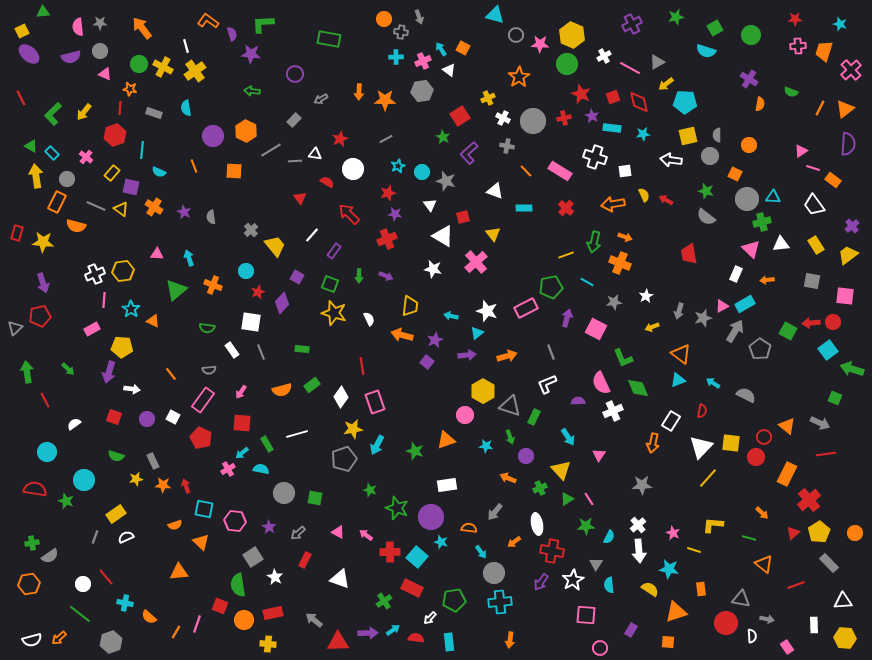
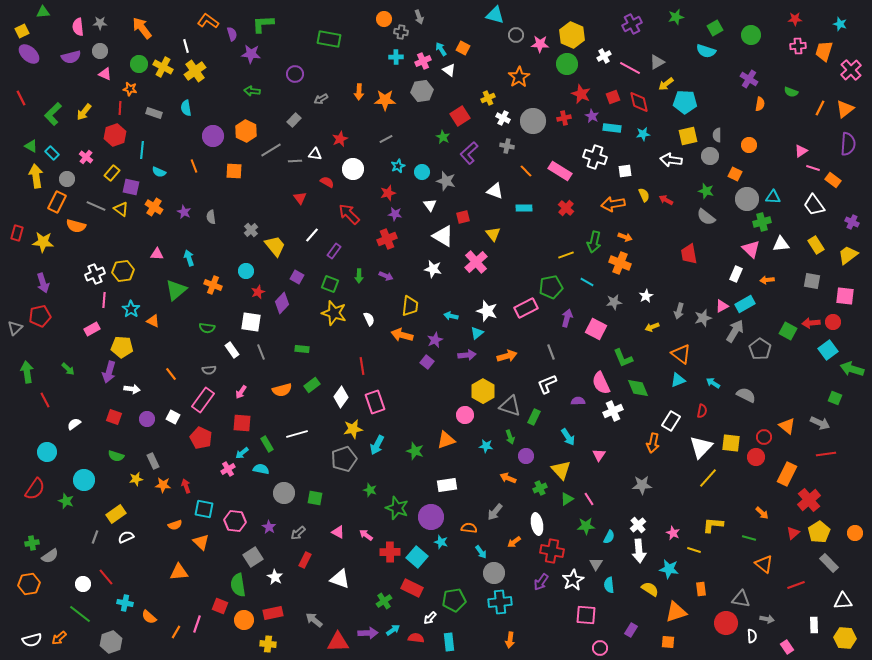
purple cross at (852, 226): moved 4 px up; rotated 24 degrees counterclockwise
red semicircle at (35, 489): rotated 115 degrees clockwise
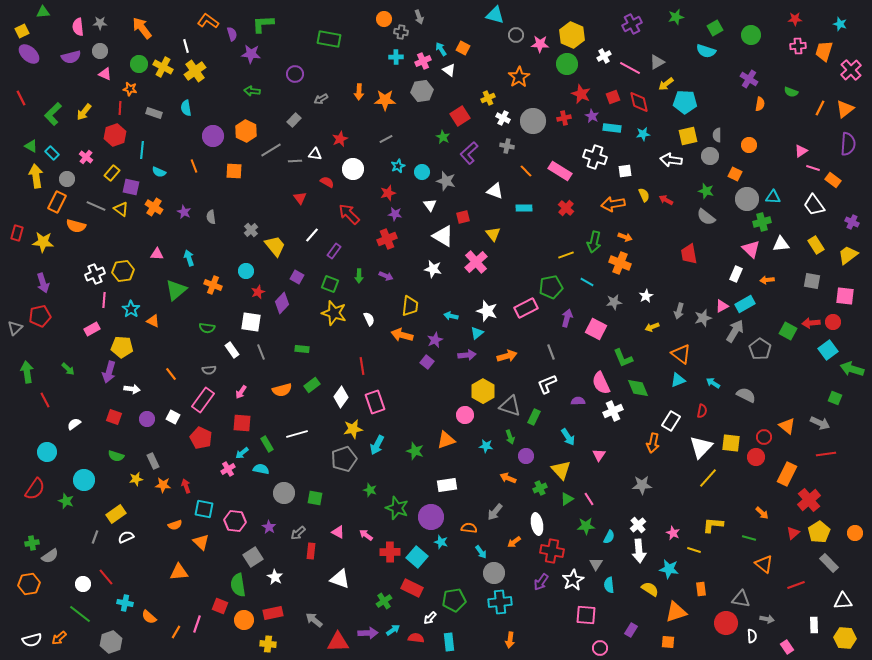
red rectangle at (305, 560): moved 6 px right, 9 px up; rotated 21 degrees counterclockwise
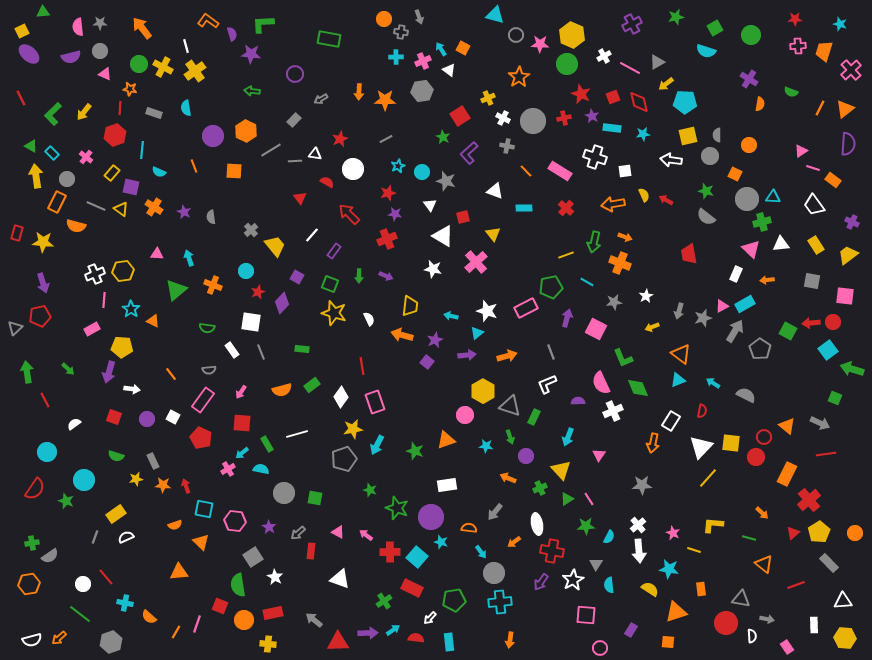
cyan arrow at (568, 437): rotated 54 degrees clockwise
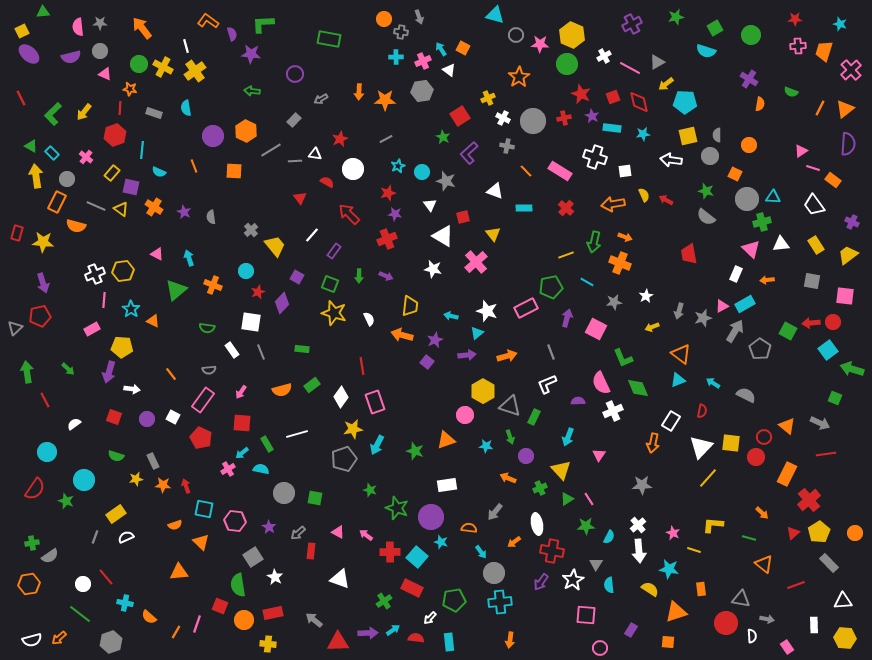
pink triangle at (157, 254): rotated 24 degrees clockwise
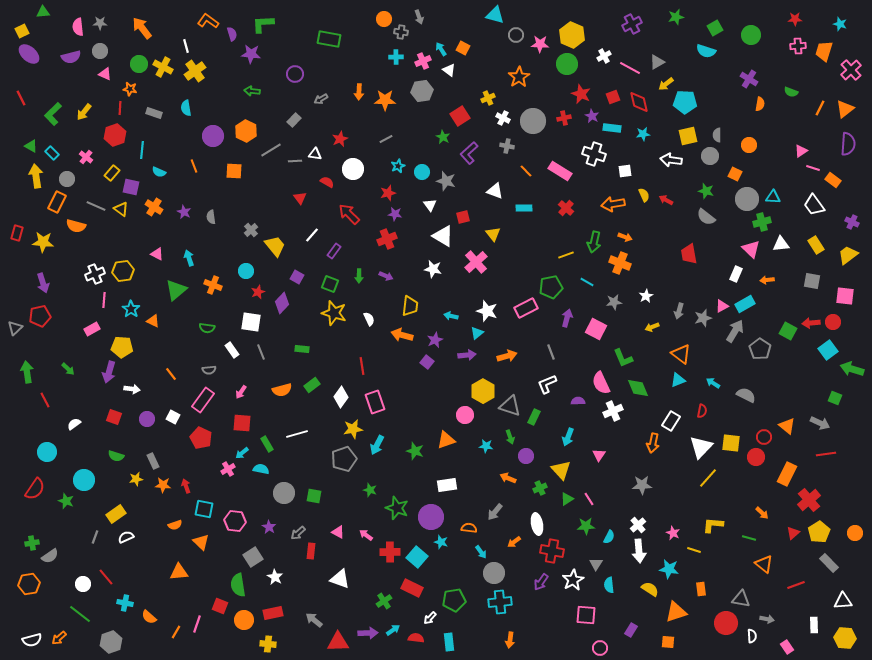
white cross at (595, 157): moved 1 px left, 3 px up
green square at (315, 498): moved 1 px left, 2 px up
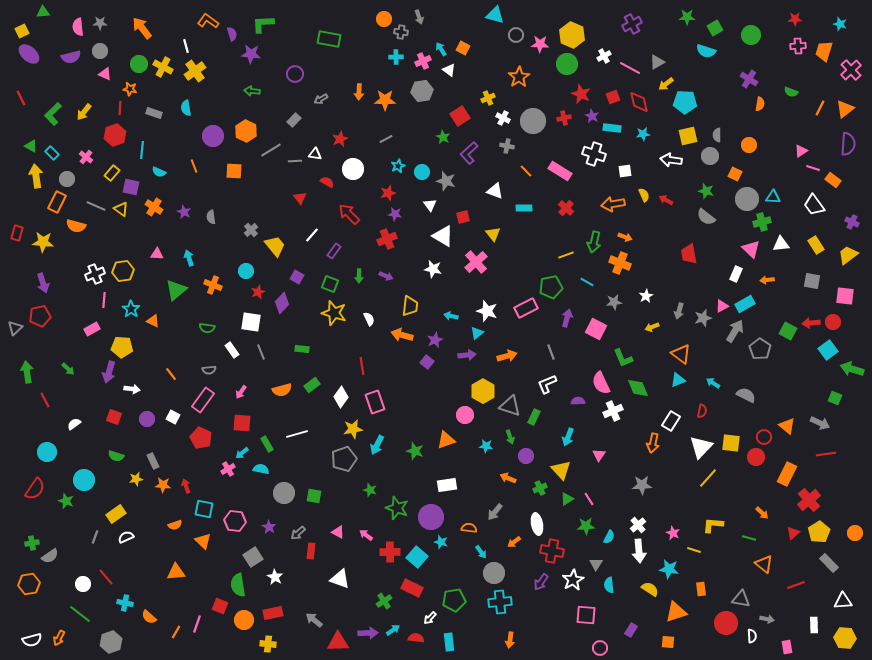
green star at (676, 17): moved 11 px right; rotated 14 degrees clockwise
pink triangle at (157, 254): rotated 24 degrees counterclockwise
orange triangle at (201, 542): moved 2 px right, 1 px up
orange triangle at (179, 572): moved 3 px left
orange arrow at (59, 638): rotated 21 degrees counterclockwise
pink rectangle at (787, 647): rotated 24 degrees clockwise
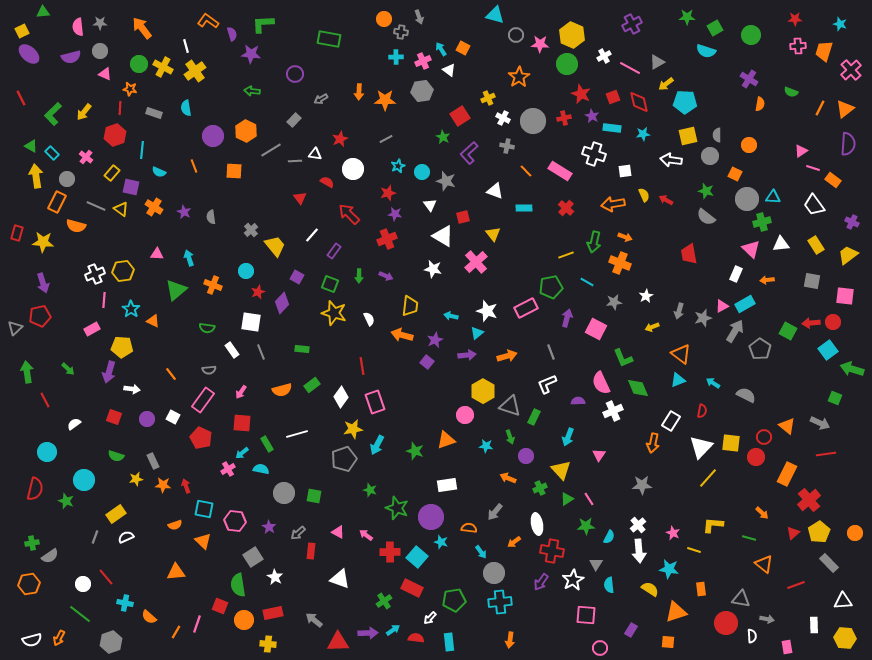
red semicircle at (35, 489): rotated 20 degrees counterclockwise
